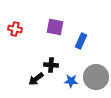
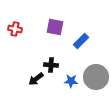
blue rectangle: rotated 21 degrees clockwise
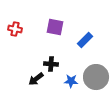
blue rectangle: moved 4 px right, 1 px up
black cross: moved 1 px up
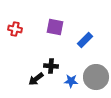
black cross: moved 2 px down
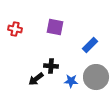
blue rectangle: moved 5 px right, 5 px down
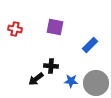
gray circle: moved 6 px down
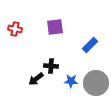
purple square: rotated 18 degrees counterclockwise
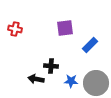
purple square: moved 10 px right, 1 px down
black arrow: rotated 49 degrees clockwise
